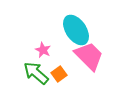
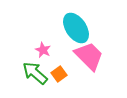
cyan ellipse: moved 2 px up
green arrow: moved 1 px left
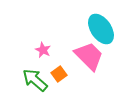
cyan ellipse: moved 25 px right, 1 px down
green arrow: moved 7 px down
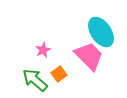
cyan ellipse: moved 3 px down
pink star: rotated 21 degrees clockwise
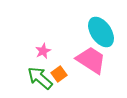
pink star: moved 1 px down
pink trapezoid: moved 2 px right, 4 px down; rotated 12 degrees counterclockwise
green arrow: moved 5 px right, 2 px up
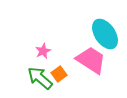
cyan ellipse: moved 4 px right, 2 px down
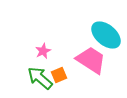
cyan ellipse: moved 1 px right, 1 px down; rotated 16 degrees counterclockwise
orange square: moved 1 px down; rotated 14 degrees clockwise
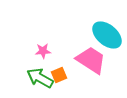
cyan ellipse: moved 1 px right
pink star: rotated 21 degrees clockwise
green arrow: rotated 12 degrees counterclockwise
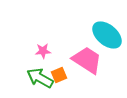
pink trapezoid: moved 4 px left
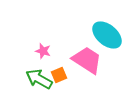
pink star: rotated 21 degrees clockwise
green arrow: moved 1 px left, 1 px down
